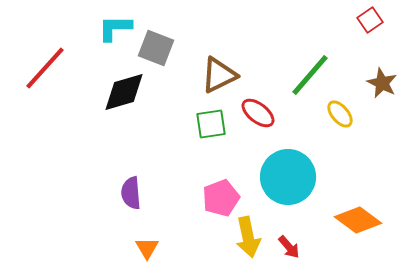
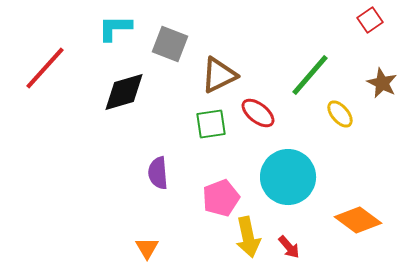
gray square: moved 14 px right, 4 px up
purple semicircle: moved 27 px right, 20 px up
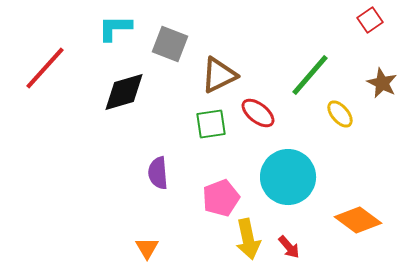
yellow arrow: moved 2 px down
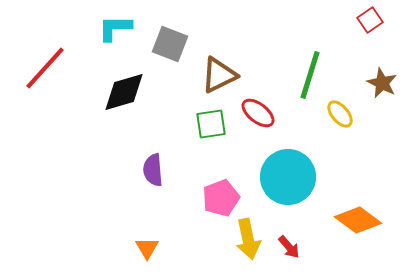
green line: rotated 24 degrees counterclockwise
purple semicircle: moved 5 px left, 3 px up
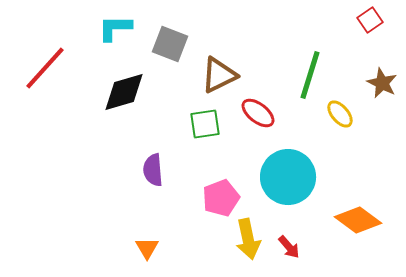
green square: moved 6 px left
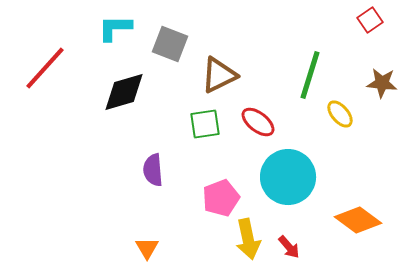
brown star: rotated 20 degrees counterclockwise
red ellipse: moved 9 px down
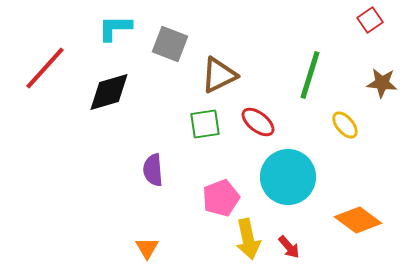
black diamond: moved 15 px left
yellow ellipse: moved 5 px right, 11 px down
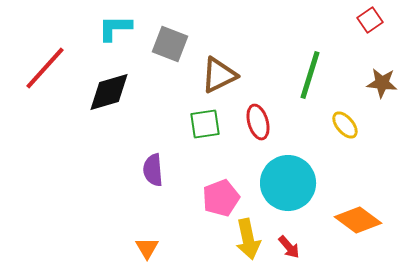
red ellipse: rotated 36 degrees clockwise
cyan circle: moved 6 px down
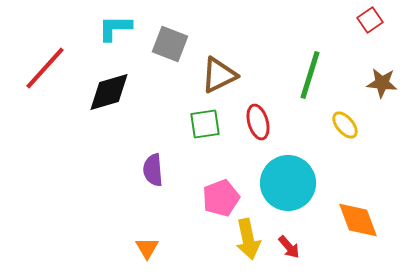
orange diamond: rotated 33 degrees clockwise
